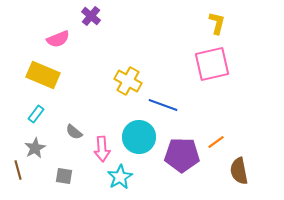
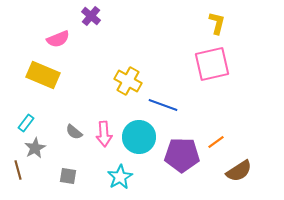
cyan rectangle: moved 10 px left, 9 px down
pink arrow: moved 2 px right, 15 px up
brown semicircle: rotated 112 degrees counterclockwise
gray square: moved 4 px right
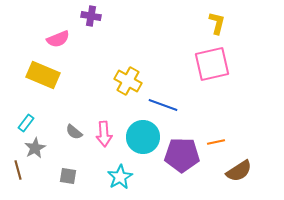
purple cross: rotated 30 degrees counterclockwise
cyan circle: moved 4 px right
orange line: rotated 24 degrees clockwise
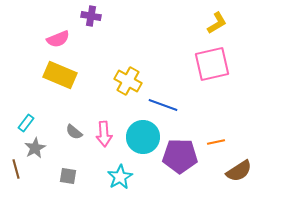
yellow L-shape: rotated 45 degrees clockwise
yellow rectangle: moved 17 px right
purple pentagon: moved 2 px left, 1 px down
brown line: moved 2 px left, 1 px up
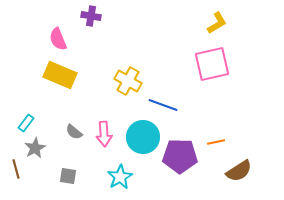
pink semicircle: rotated 90 degrees clockwise
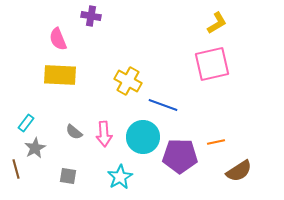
yellow rectangle: rotated 20 degrees counterclockwise
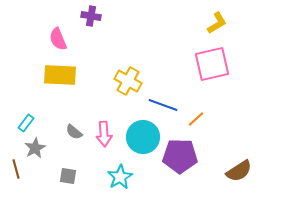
orange line: moved 20 px left, 23 px up; rotated 30 degrees counterclockwise
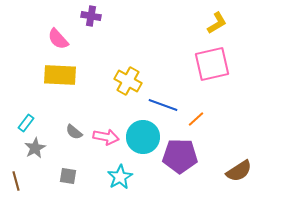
pink semicircle: rotated 20 degrees counterclockwise
pink arrow: moved 2 px right, 3 px down; rotated 75 degrees counterclockwise
brown line: moved 12 px down
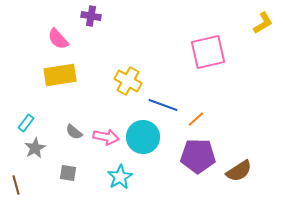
yellow L-shape: moved 46 px right
pink square: moved 4 px left, 12 px up
yellow rectangle: rotated 12 degrees counterclockwise
purple pentagon: moved 18 px right
gray square: moved 3 px up
brown line: moved 4 px down
